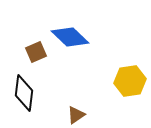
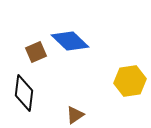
blue diamond: moved 4 px down
brown triangle: moved 1 px left
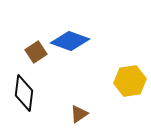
blue diamond: rotated 24 degrees counterclockwise
brown square: rotated 10 degrees counterclockwise
brown triangle: moved 4 px right, 1 px up
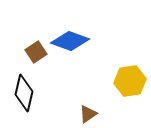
black diamond: rotated 6 degrees clockwise
brown triangle: moved 9 px right
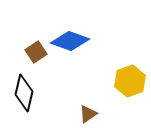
yellow hexagon: rotated 12 degrees counterclockwise
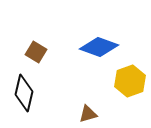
blue diamond: moved 29 px right, 6 px down
brown square: rotated 25 degrees counterclockwise
brown triangle: rotated 18 degrees clockwise
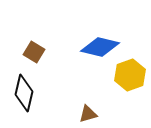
blue diamond: moved 1 px right; rotated 6 degrees counterclockwise
brown square: moved 2 px left
yellow hexagon: moved 6 px up
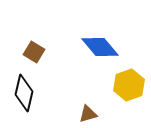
blue diamond: rotated 36 degrees clockwise
yellow hexagon: moved 1 px left, 10 px down
